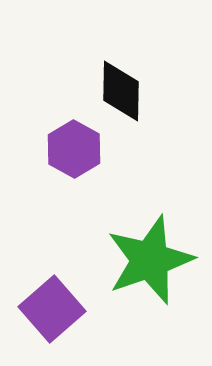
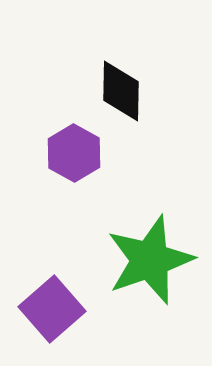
purple hexagon: moved 4 px down
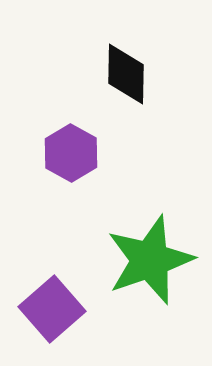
black diamond: moved 5 px right, 17 px up
purple hexagon: moved 3 px left
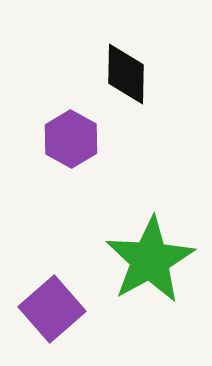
purple hexagon: moved 14 px up
green star: rotated 10 degrees counterclockwise
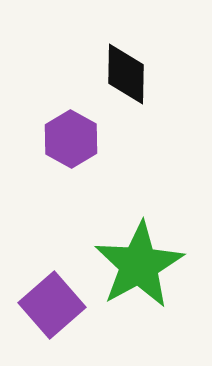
green star: moved 11 px left, 5 px down
purple square: moved 4 px up
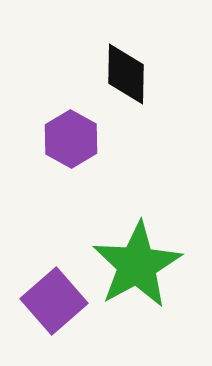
green star: moved 2 px left
purple square: moved 2 px right, 4 px up
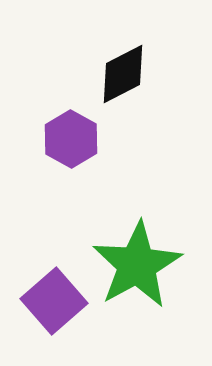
black diamond: moved 3 px left; rotated 62 degrees clockwise
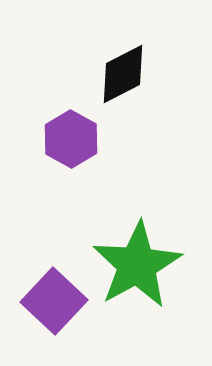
purple square: rotated 6 degrees counterclockwise
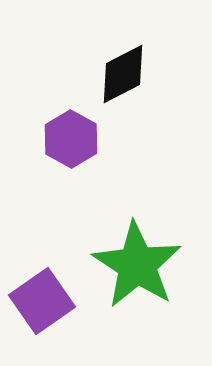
green star: rotated 10 degrees counterclockwise
purple square: moved 12 px left; rotated 12 degrees clockwise
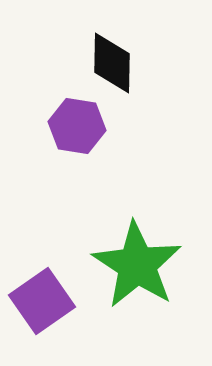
black diamond: moved 11 px left, 11 px up; rotated 62 degrees counterclockwise
purple hexagon: moved 6 px right, 13 px up; rotated 20 degrees counterclockwise
